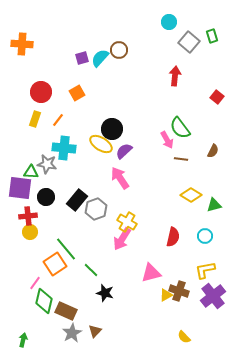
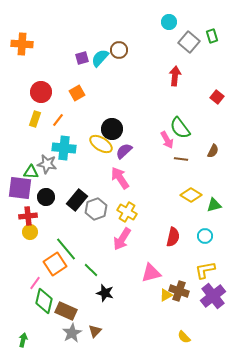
yellow cross at (127, 222): moved 10 px up
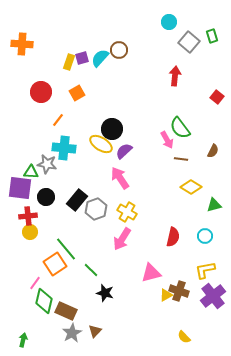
yellow rectangle at (35, 119): moved 34 px right, 57 px up
yellow diamond at (191, 195): moved 8 px up
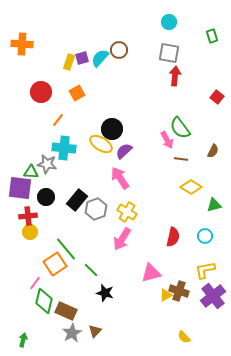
gray square at (189, 42): moved 20 px left, 11 px down; rotated 30 degrees counterclockwise
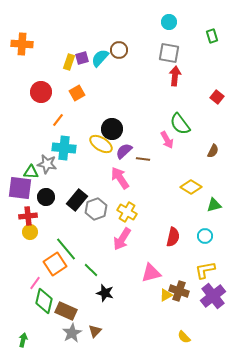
green semicircle at (180, 128): moved 4 px up
brown line at (181, 159): moved 38 px left
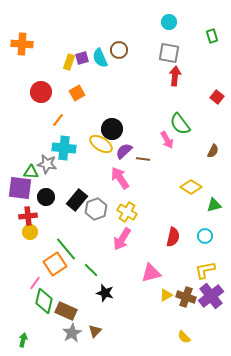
cyan semicircle at (100, 58): rotated 66 degrees counterclockwise
brown cross at (179, 291): moved 7 px right, 6 px down
purple cross at (213, 296): moved 2 px left
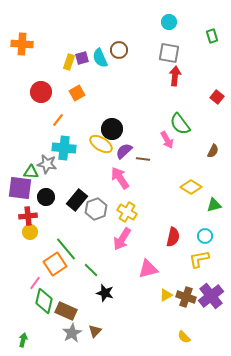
yellow L-shape at (205, 270): moved 6 px left, 11 px up
pink triangle at (151, 273): moved 3 px left, 4 px up
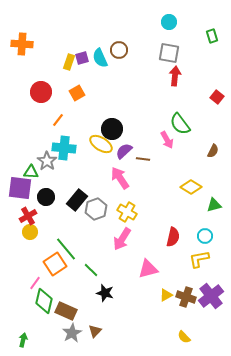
gray star at (47, 164): moved 3 px up; rotated 24 degrees clockwise
red cross at (28, 216): rotated 24 degrees counterclockwise
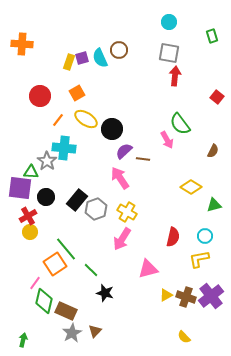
red circle at (41, 92): moved 1 px left, 4 px down
yellow ellipse at (101, 144): moved 15 px left, 25 px up
